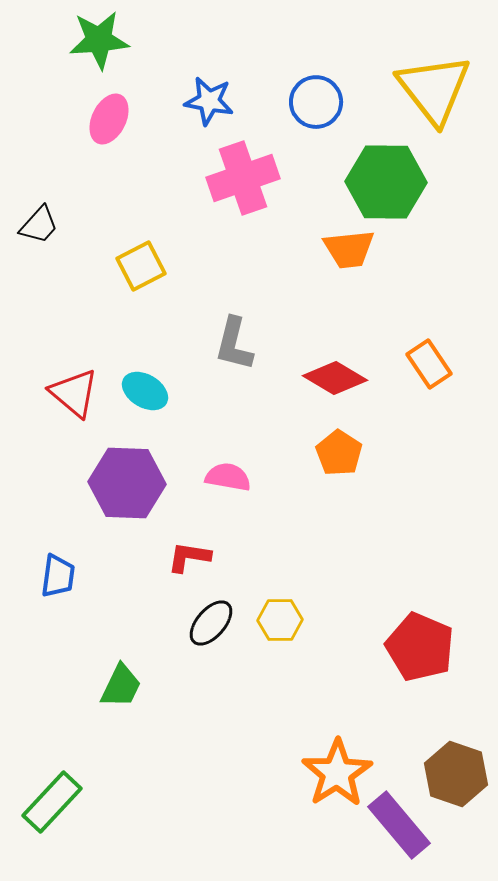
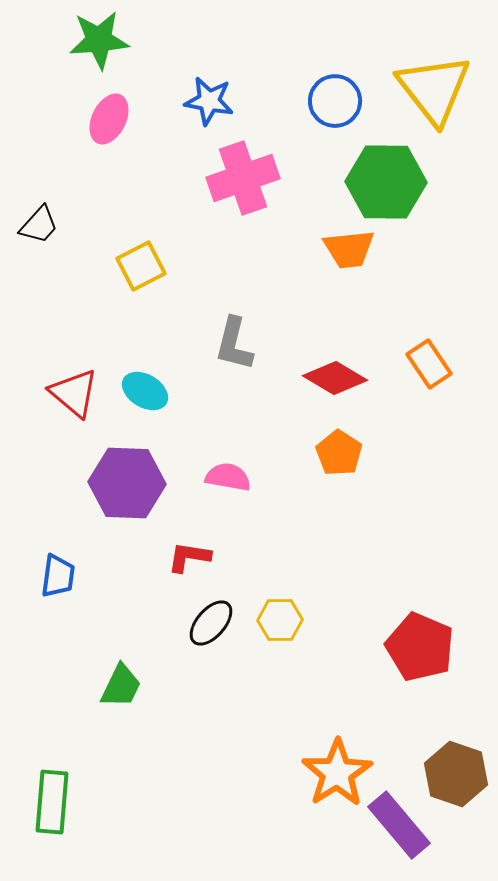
blue circle: moved 19 px right, 1 px up
green rectangle: rotated 38 degrees counterclockwise
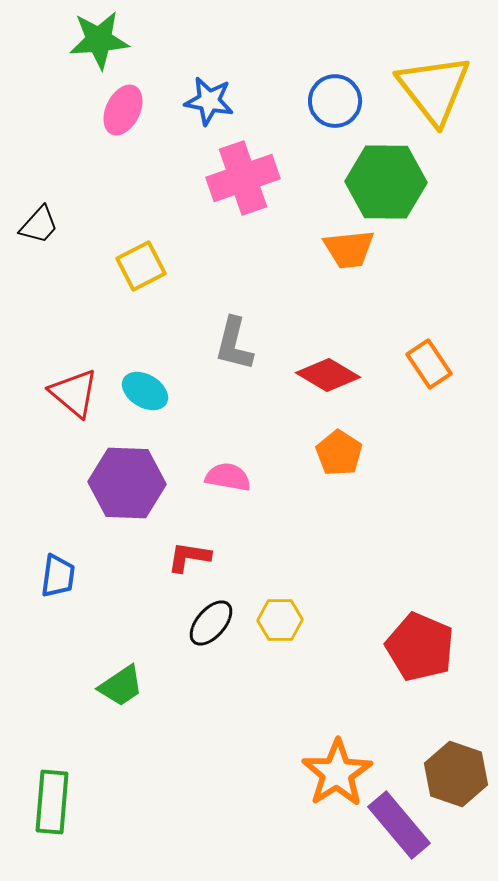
pink ellipse: moved 14 px right, 9 px up
red diamond: moved 7 px left, 3 px up
green trapezoid: rotated 30 degrees clockwise
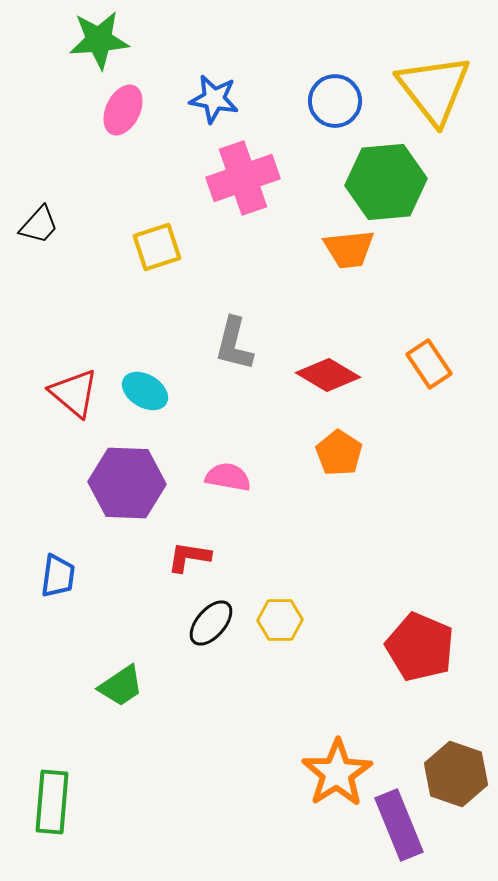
blue star: moved 5 px right, 2 px up
green hexagon: rotated 6 degrees counterclockwise
yellow square: moved 16 px right, 19 px up; rotated 9 degrees clockwise
purple rectangle: rotated 18 degrees clockwise
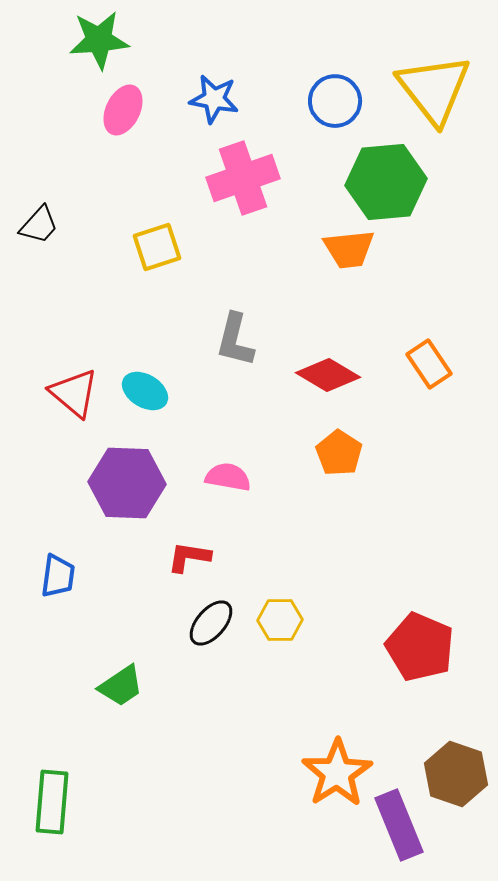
gray L-shape: moved 1 px right, 4 px up
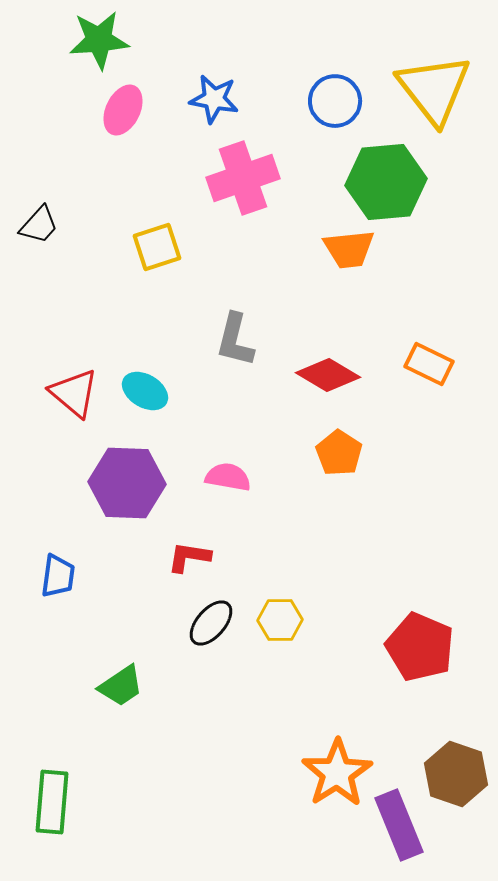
orange rectangle: rotated 30 degrees counterclockwise
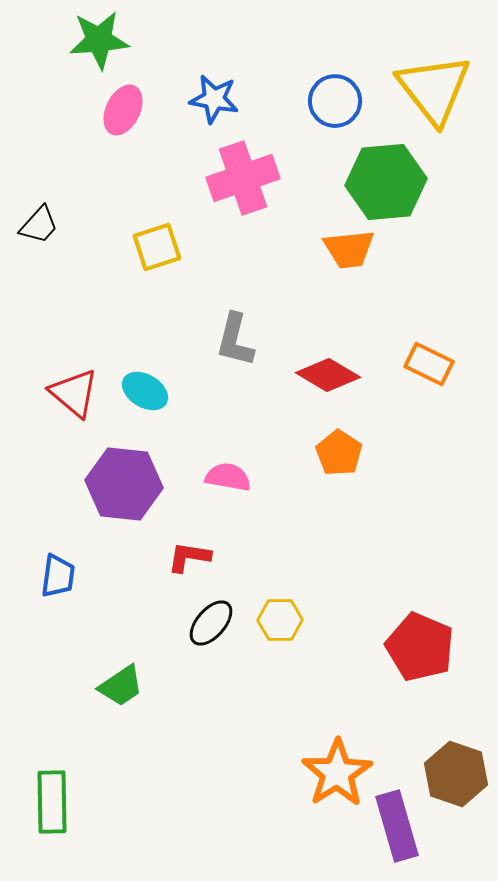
purple hexagon: moved 3 px left, 1 px down; rotated 4 degrees clockwise
green rectangle: rotated 6 degrees counterclockwise
purple rectangle: moved 2 px left, 1 px down; rotated 6 degrees clockwise
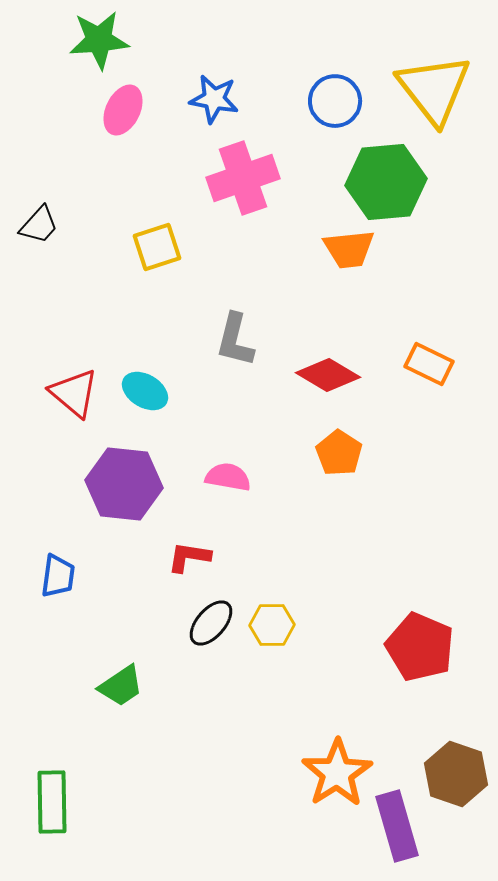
yellow hexagon: moved 8 px left, 5 px down
